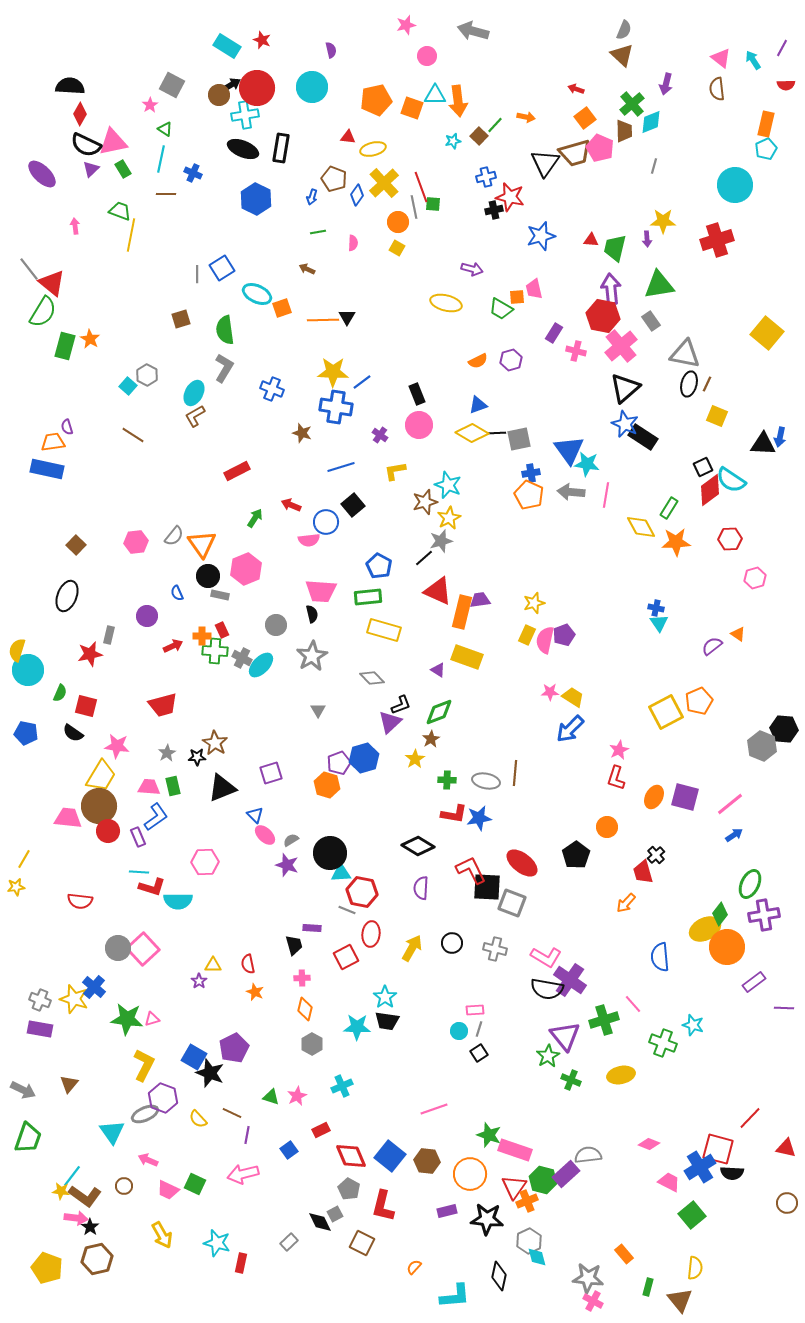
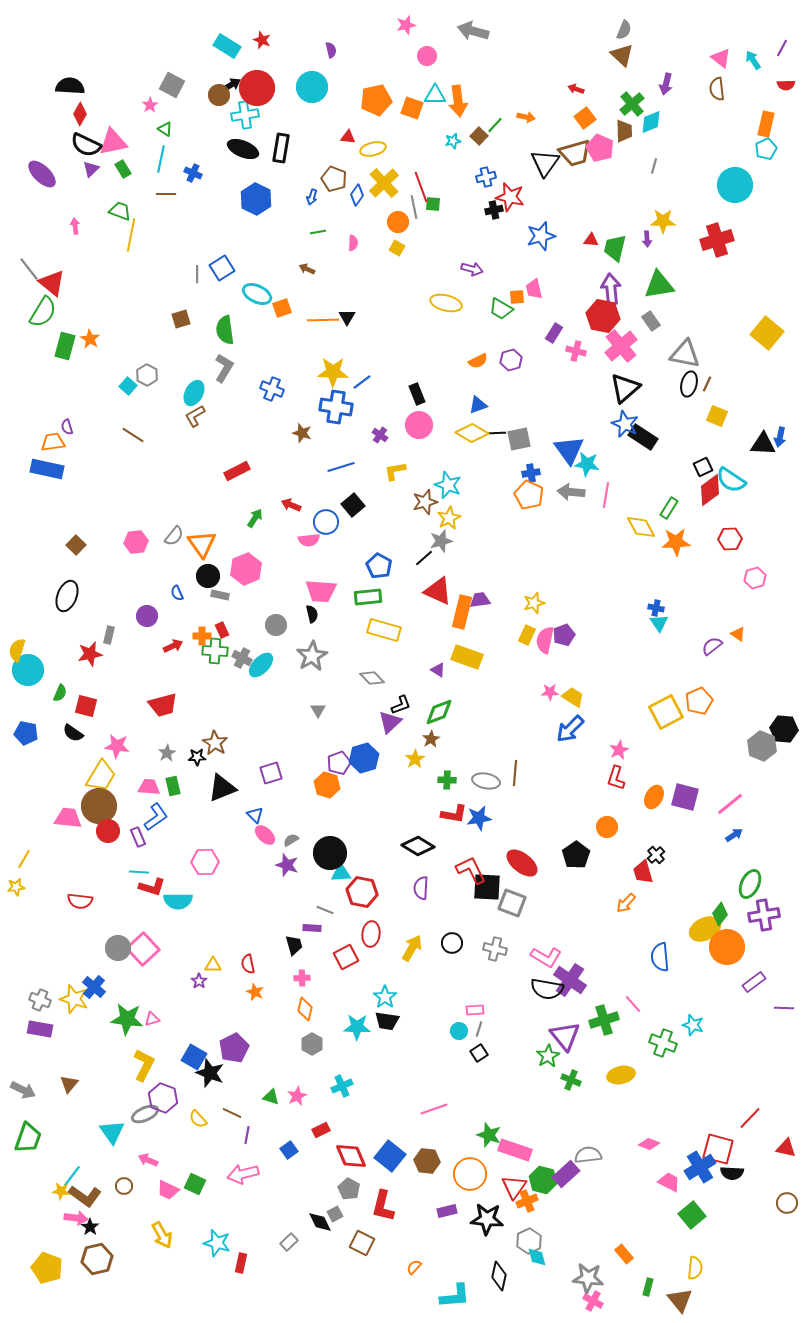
gray line at (347, 910): moved 22 px left
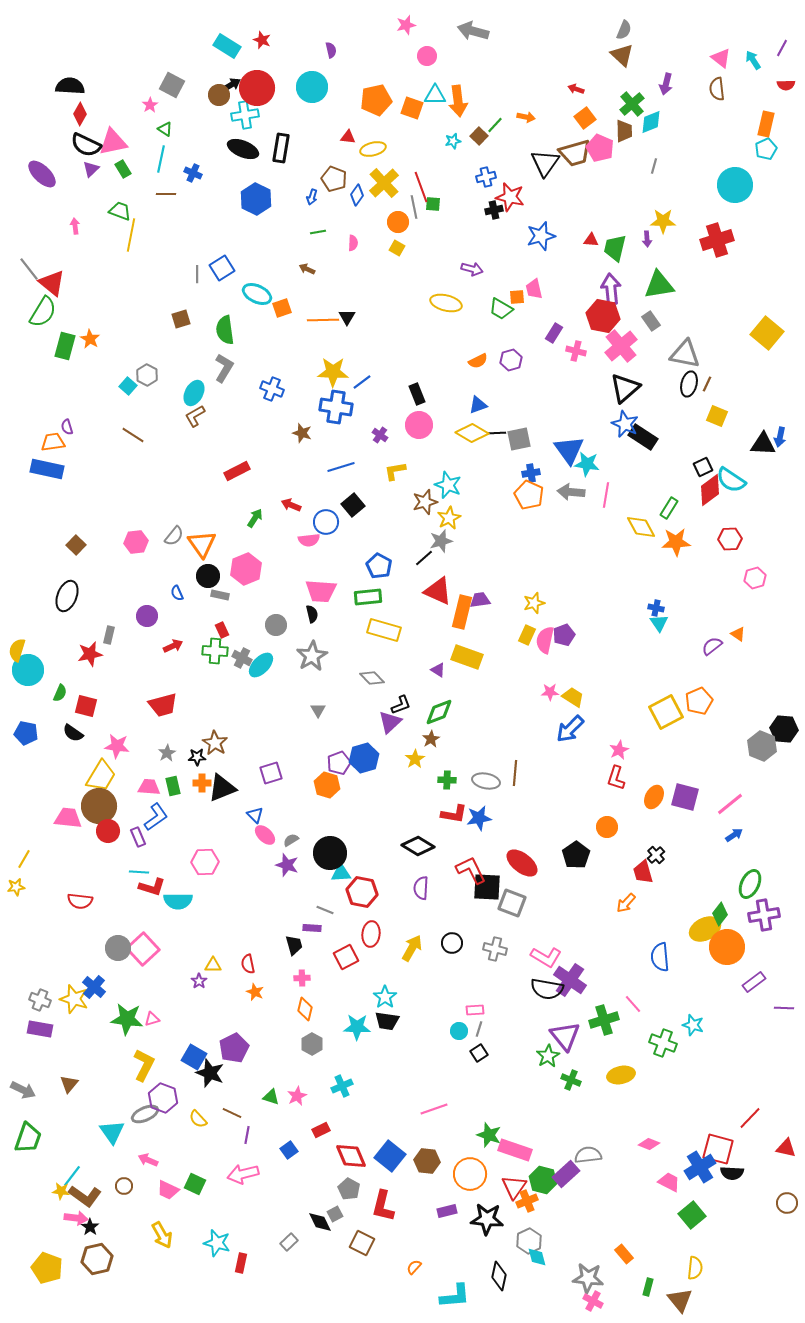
orange cross at (202, 636): moved 147 px down
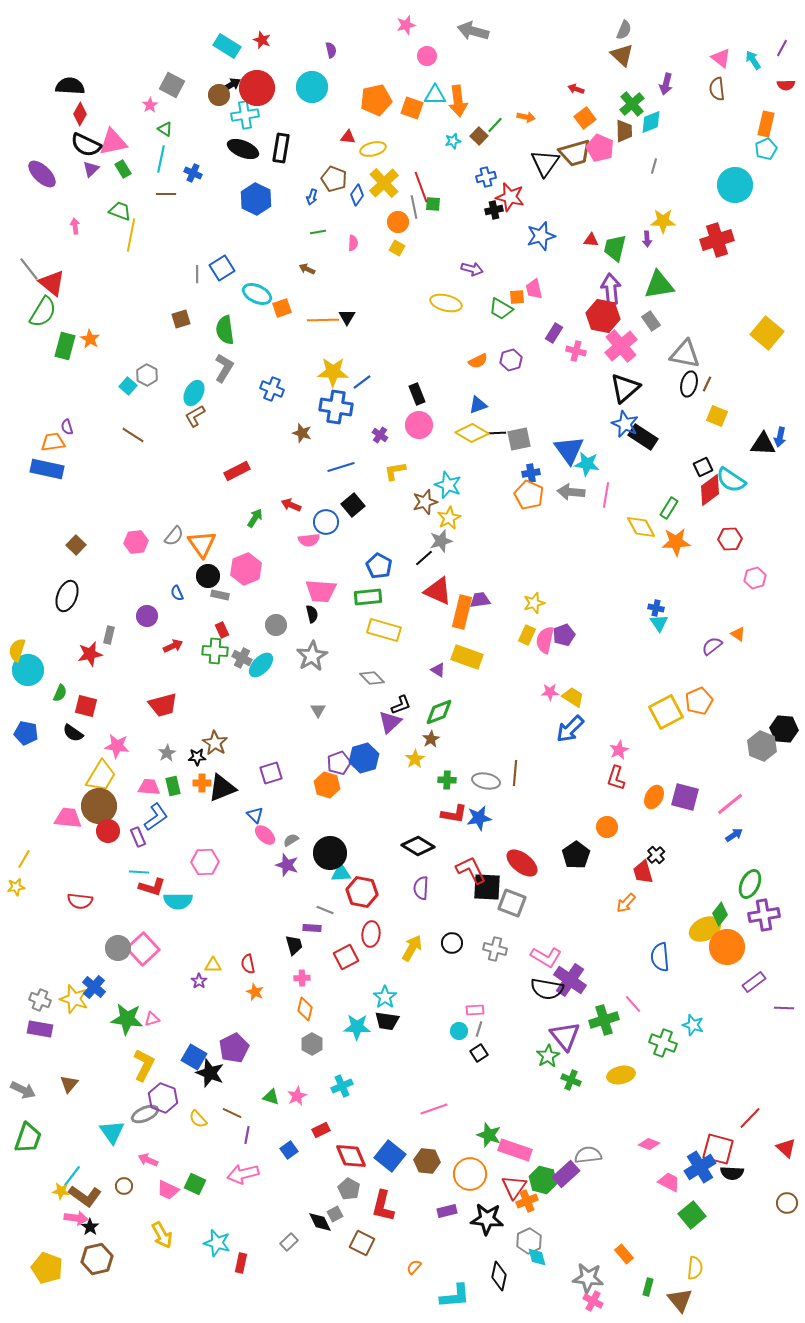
red triangle at (786, 1148): rotated 30 degrees clockwise
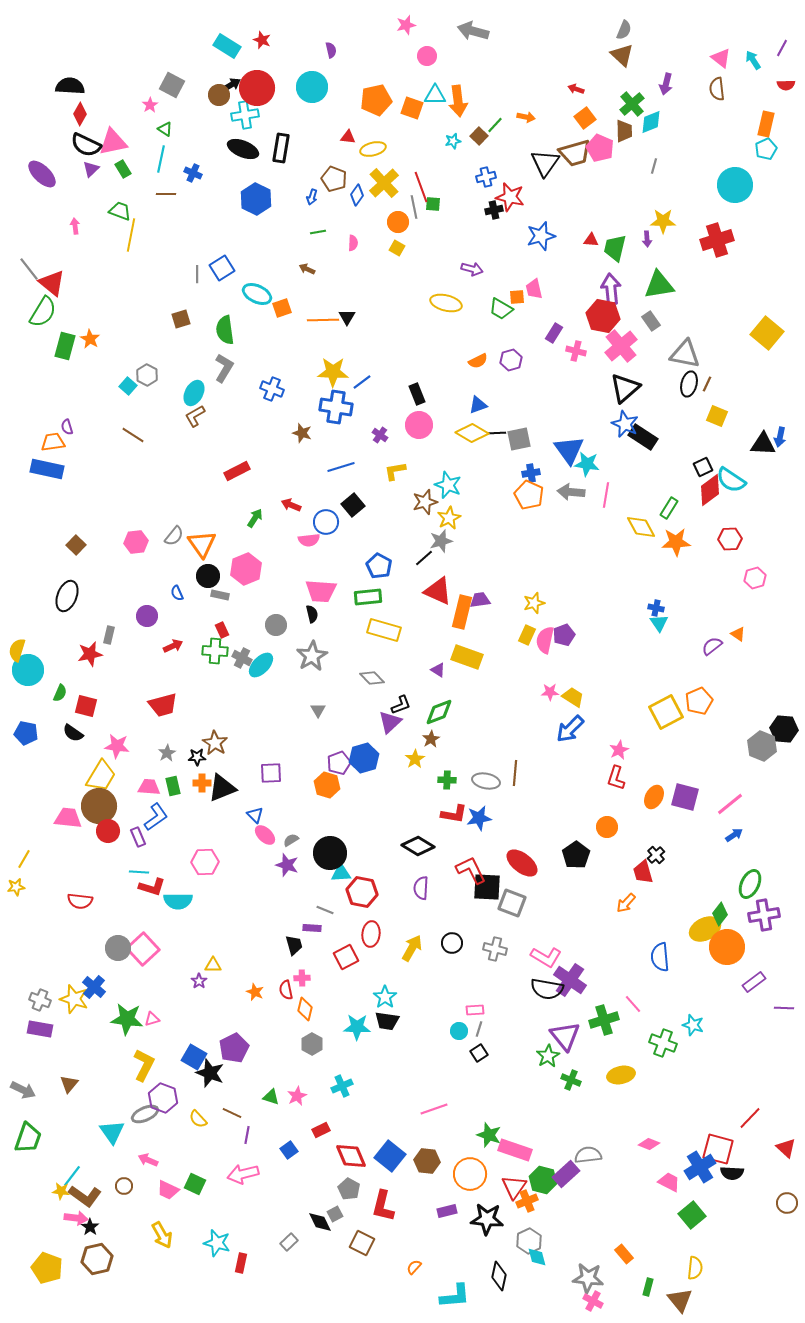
purple square at (271, 773): rotated 15 degrees clockwise
red semicircle at (248, 964): moved 38 px right, 26 px down
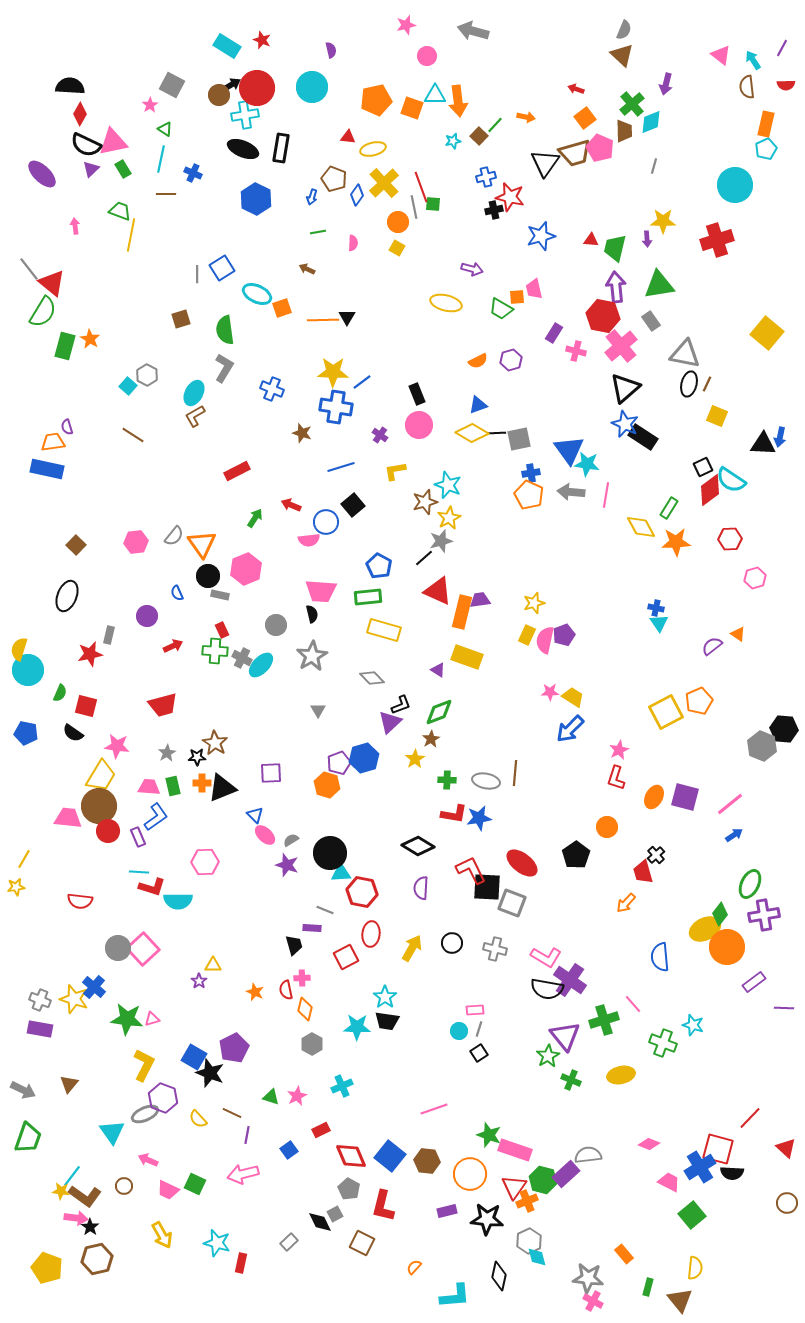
pink triangle at (721, 58): moved 3 px up
brown semicircle at (717, 89): moved 30 px right, 2 px up
purple arrow at (611, 289): moved 5 px right, 2 px up
yellow semicircle at (17, 650): moved 2 px right, 1 px up
